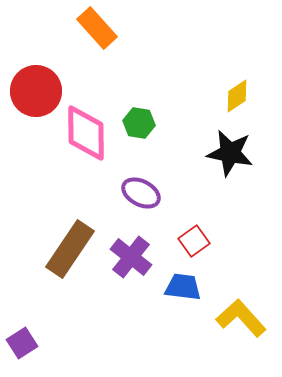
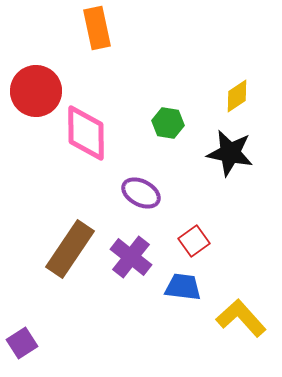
orange rectangle: rotated 30 degrees clockwise
green hexagon: moved 29 px right
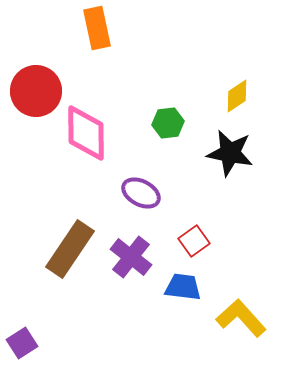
green hexagon: rotated 16 degrees counterclockwise
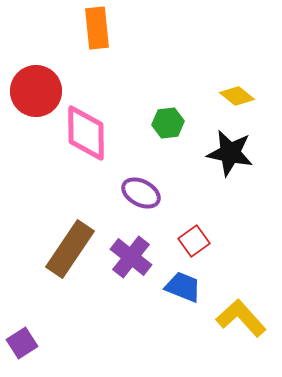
orange rectangle: rotated 6 degrees clockwise
yellow diamond: rotated 72 degrees clockwise
blue trapezoid: rotated 15 degrees clockwise
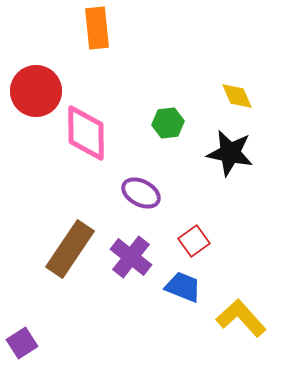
yellow diamond: rotated 28 degrees clockwise
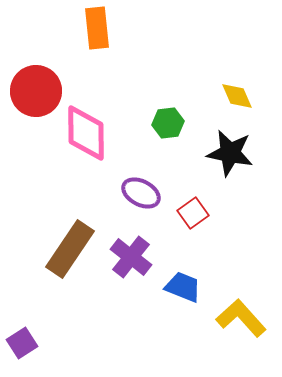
red square: moved 1 px left, 28 px up
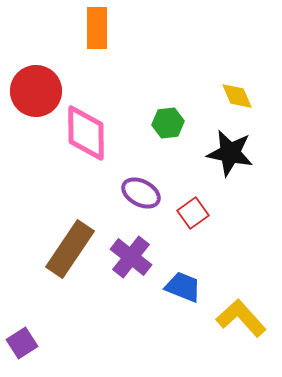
orange rectangle: rotated 6 degrees clockwise
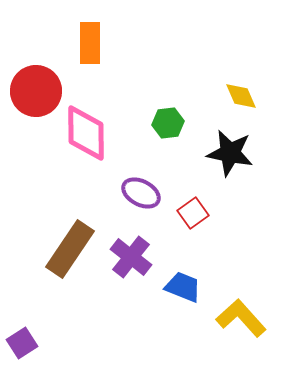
orange rectangle: moved 7 px left, 15 px down
yellow diamond: moved 4 px right
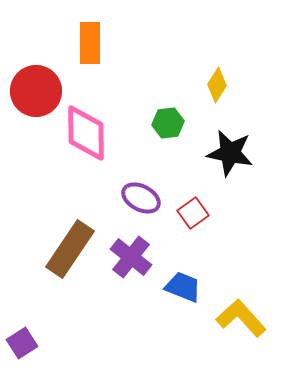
yellow diamond: moved 24 px left, 11 px up; rotated 56 degrees clockwise
purple ellipse: moved 5 px down
